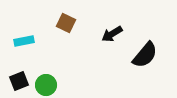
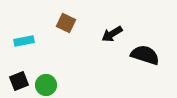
black semicircle: rotated 112 degrees counterclockwise
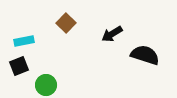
brown square: rotated 18 degrees clockwise
black square: moved 15 px up
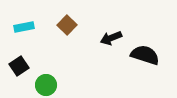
brown square: moved 1 px right, 2 px down
black arrow: moved 1 px left, 4 px down; rotated 10 degrees clockwise
cyan rectangle: moved 14 px up
black square: rotated 12 degrees counterclockwise
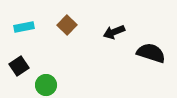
black arrow: moved 3 px right, 6 px up
black semicircle: moved 6 px right, 2 px up
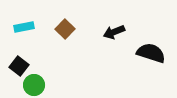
brown square: moved 2 px left, 4 px down
black square: rotated 18 degrees counterclockwise
green circle: moved 12 px left
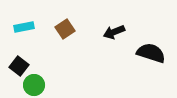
brown square: rotated 12 degrees clockwise
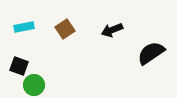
black arrow: moved 2 px left, 2 px up
black semicircle: rotated 52 degrees counterclockwise
black square: rotated 18 degrees counterclockwise
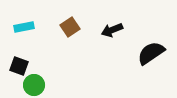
brown square: moved 5 px right, 2 px up
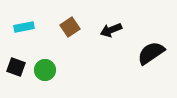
black arrow: moved 1 px left
black square: moved 3 px left, 1 px down
green circle: moved 11 px right, 15 px up
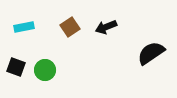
black arrow: moved 5 px left, 3 px up
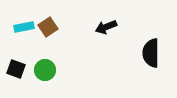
brown square: moved 22 px left
black semicircle: rotated 56 degrees counterclockwise
black square: moved 2 px down
